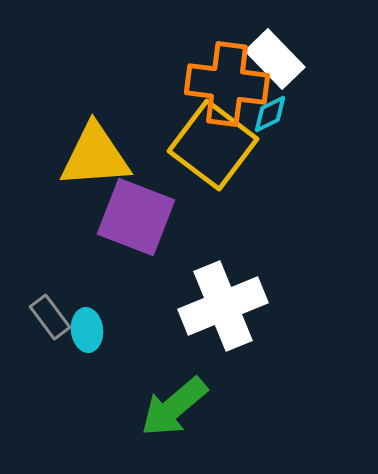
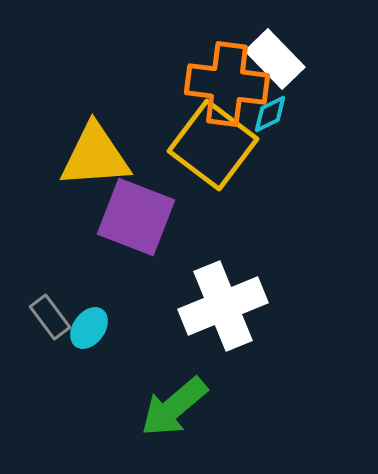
cyan ellipse: moved 2 px right, 2 px up; rotated 42 degrees clockwise
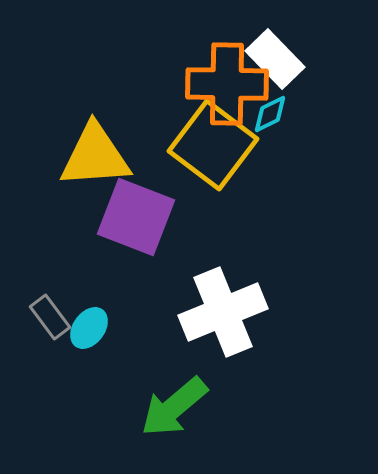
orange cross: rotated 6 degrees counterclockwise
white cross: moved 6 px down
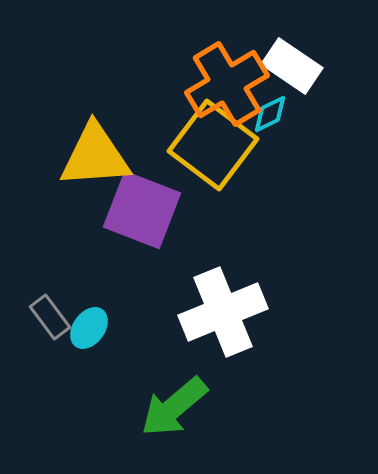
white rectangle: moved 17 px right, 7 px down; rotated 12 degrees counterclockwise
orange cross: rotated 32 degrees counterclockwise
purple square: moved 6 px right, 7 px up
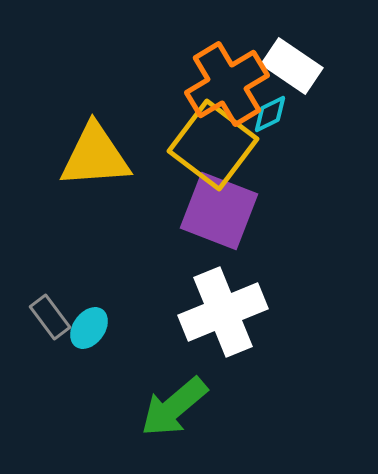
purple square: moved 77 px right, 1 px down
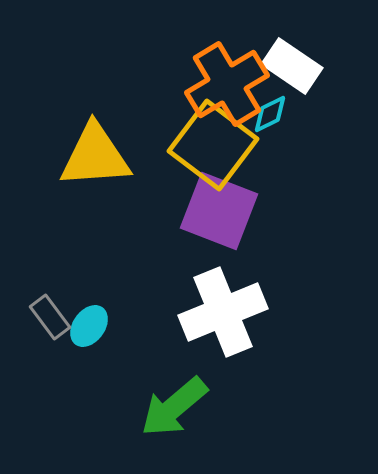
cyan ellipse: moved 2 px up
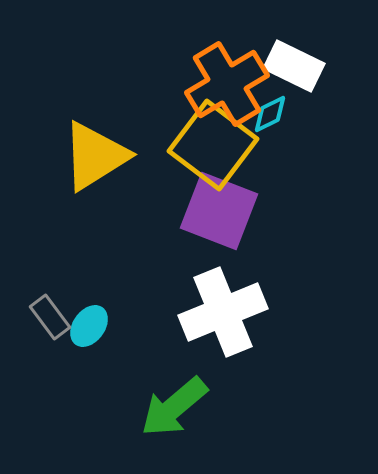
white rectangle: moved 2 px right; rotated 8 degrees counterclockwise
yellow triangle: rotated 28 degrees counterclockwise
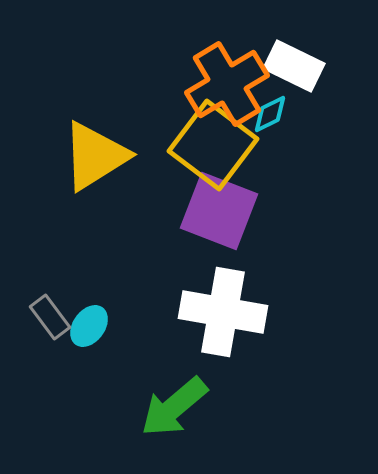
white cross: rotated 32 degrees clockwise
